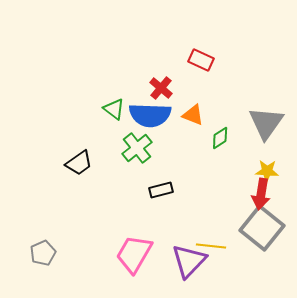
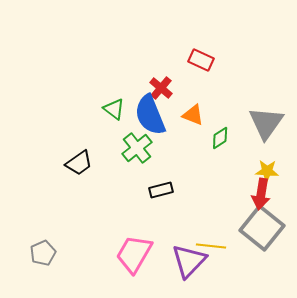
blue semicircle: rotated 66 degrees clockwise
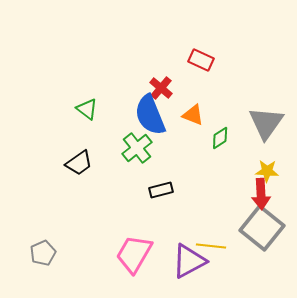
green triangle: moved 27 px left
red arrow: rotated 12 degrees counterclockwise
purple triangle: rotated 18 degrees clockwise
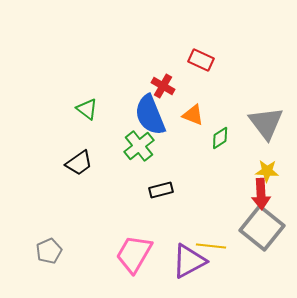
red cross: moved 2 px right, 2 px up; rotated 10 degrees counterclockwise
gray triangle: rotated 12 degrees counterclockwise
green cross: moved 2 px right, 2 px up
gray pentagon: moved 6 px right, 2 px up
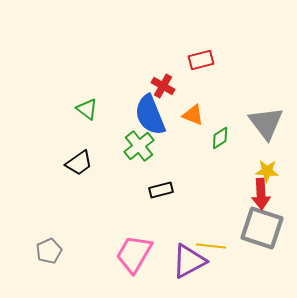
red rectangle: rotated 40 degrees counterclockwise
gray square: rotated 21 degrees counterclockwise
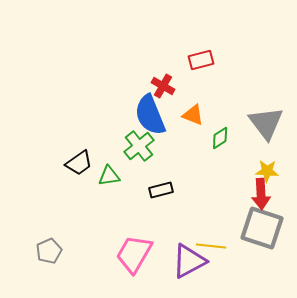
green triangle: moved 22 px right, 67 px down; rotated 45 degrees counterclockwise
